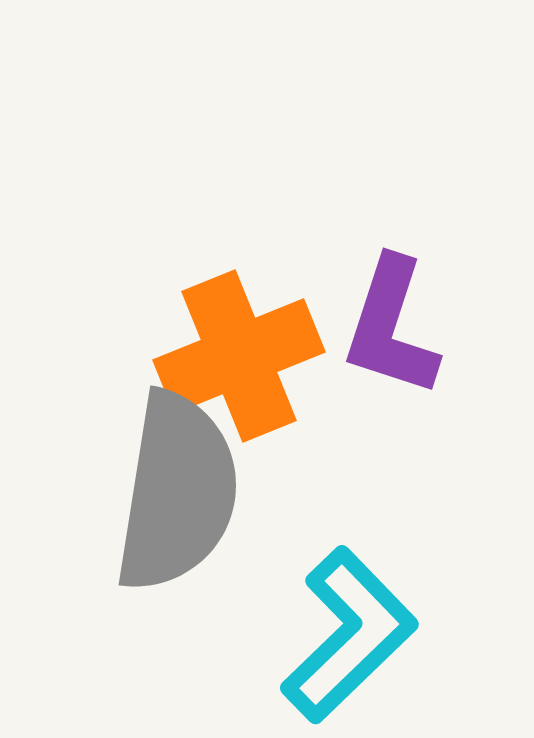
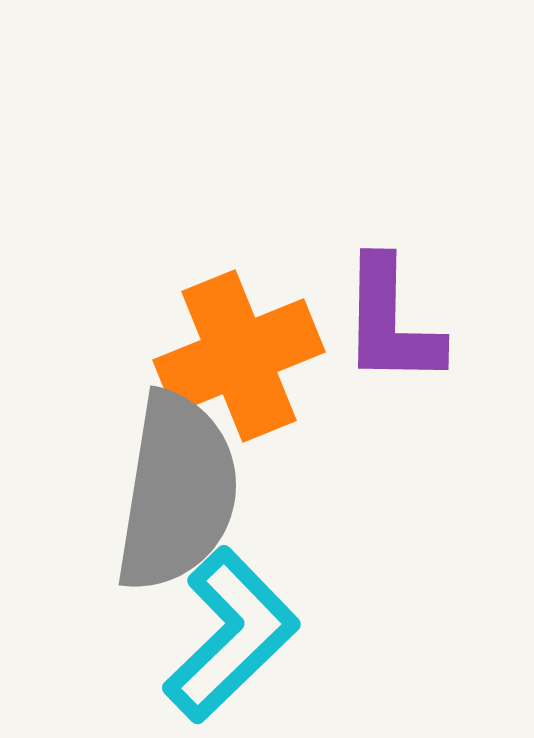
purple L-shape: moved 5 px up; rotated 17 degrees counterclockwise
cyan L-shape: moved 118 px left
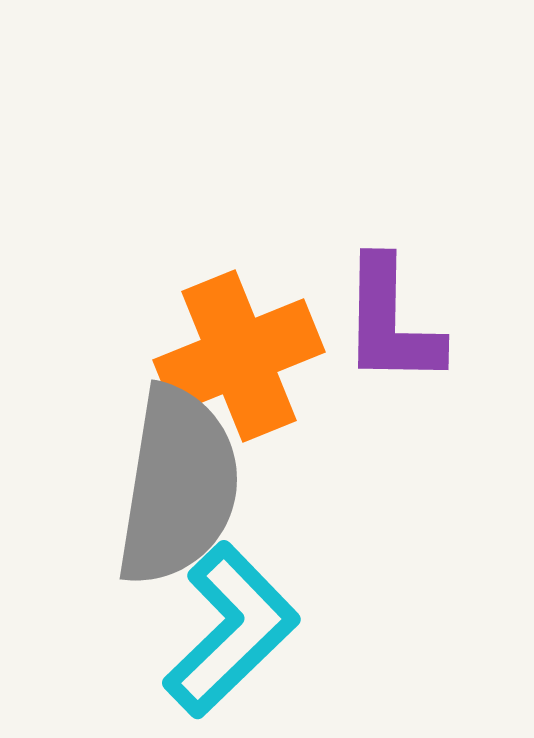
gray semicircle: moved 1 px right, 6 px up
cyan L-shape: moved 5 px up
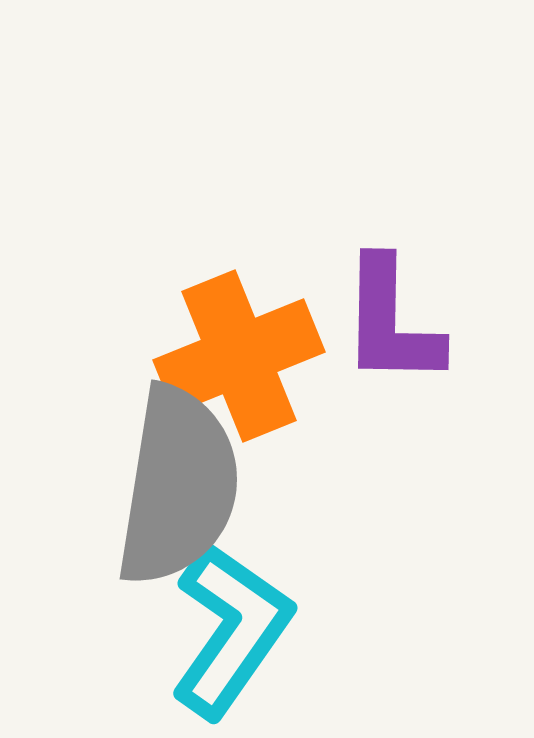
cyan L-shape: rotated 11 degrees counterclockwise
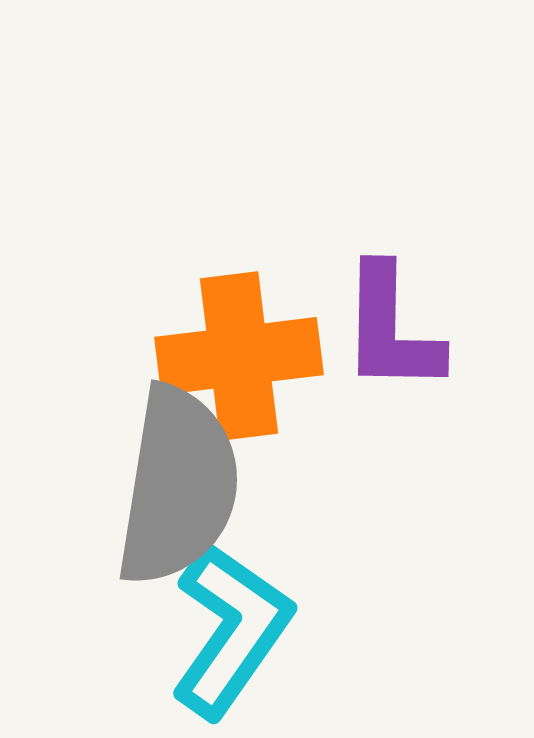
purple L-shape: moved 7 px down
orange cross: rotated 15 degrees clockwise
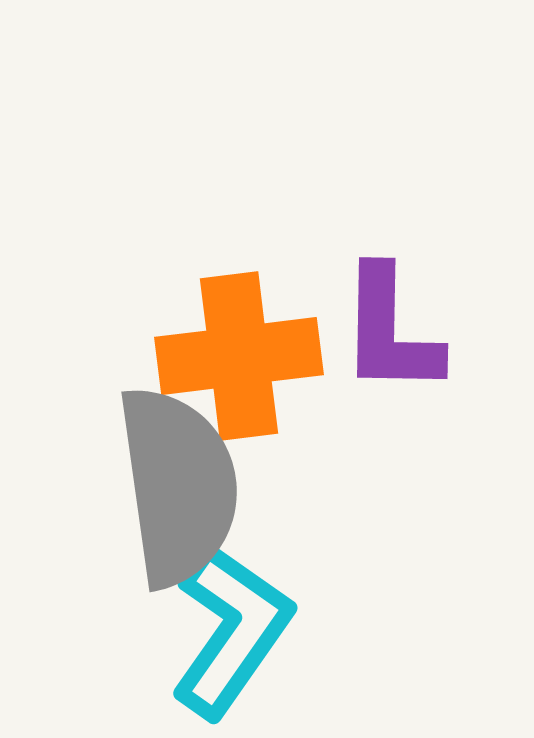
purple L-shape: moved 1 px left, 2 px down
gray semicircle: rotated 17 degrees counterclockwise
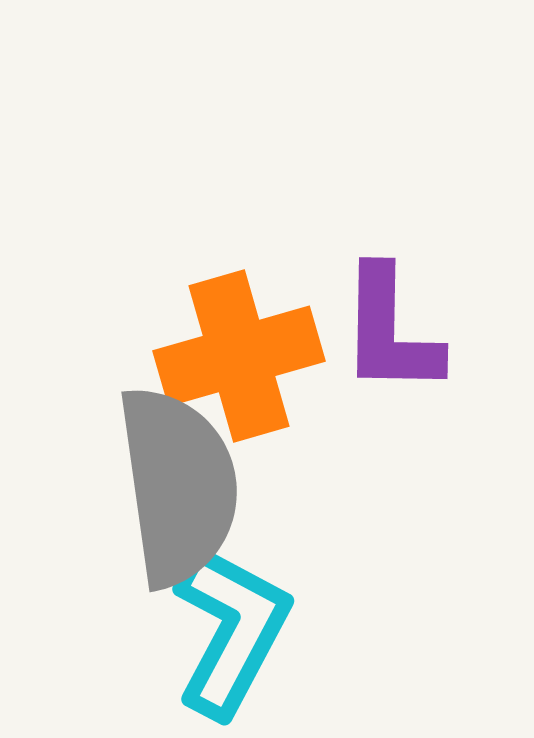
orange cross: rotated 9 degrees counterclockwise
cyan L-shape: rotated 7 degrees counterclockwise
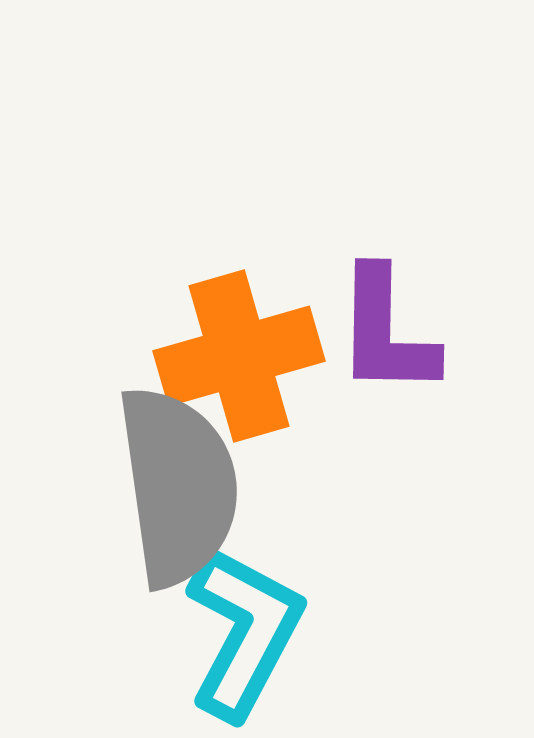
purple L-shape: moved 4 px left, 1 px down
cyan L-shape: moved 13 px right, 2 px down
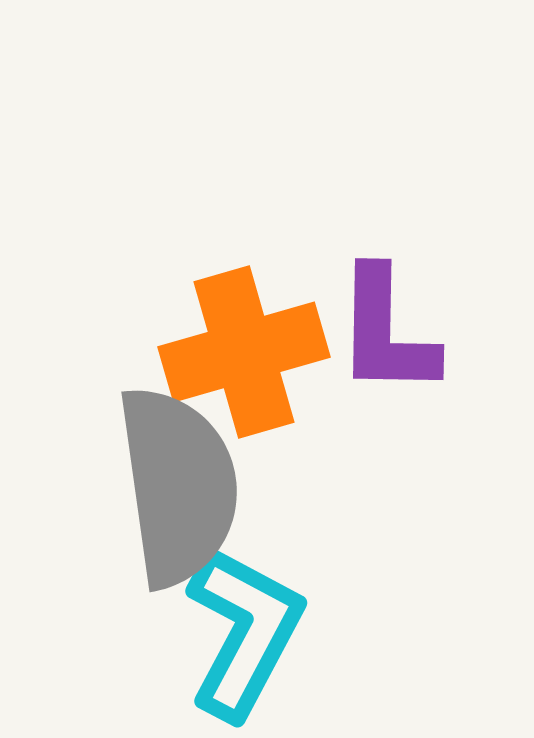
orange cross: moved 5 px right, 4 px up
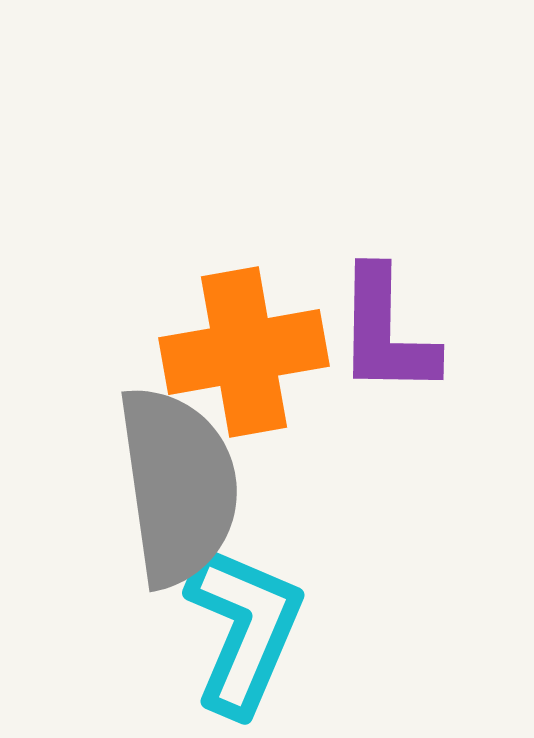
orange cross: rotated 6 degrees clockwise
cyan L-shape: moved 3 px up; rotated 5 degrees counterclockwise
